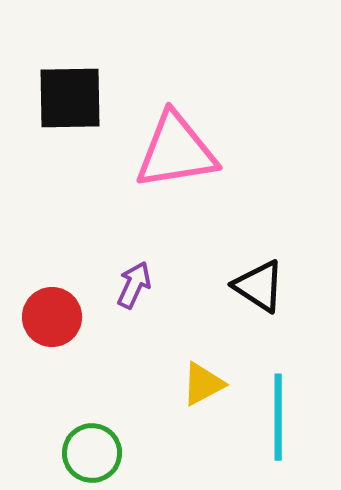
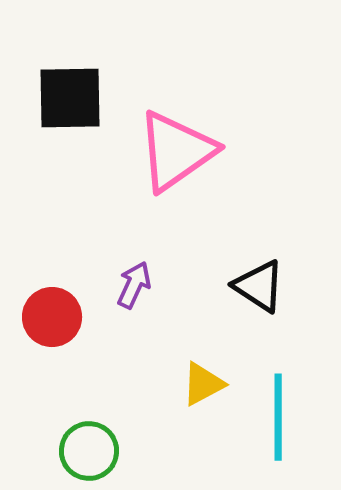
pink triangle: rotated 26 degrees counterclockwise
green circle: moved 3 px left, 2 px up
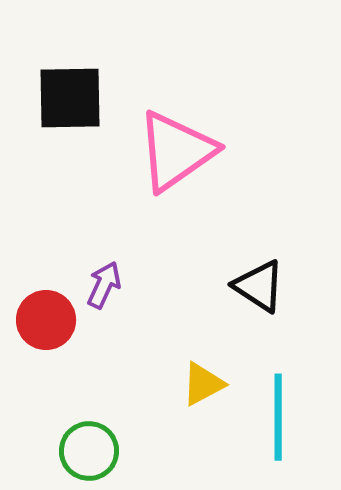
purple arrow: moved 30 px left
red circle: moved 6 px left, 3 px down
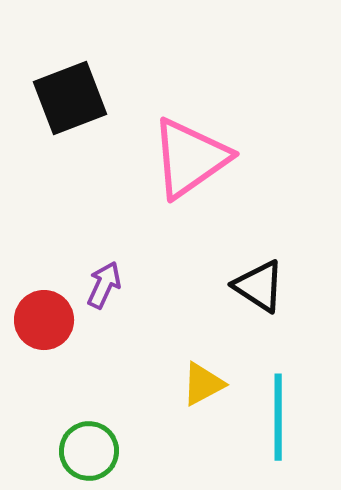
black square: rotated 20 degrees counterclockwise
pink triangle: moved 14 px right, 7 px down
red circle: moved 2 px left
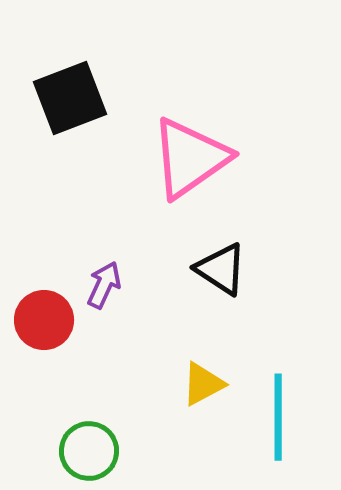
black triangle: moved 38 px left, 17 px up
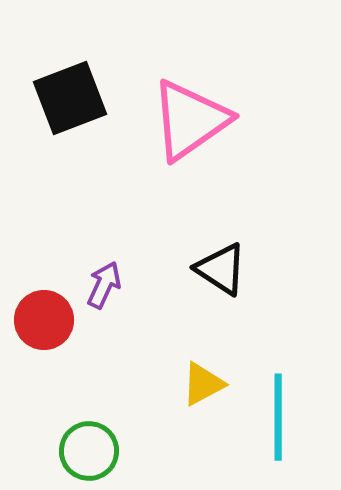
pink triangle: moved 38 px up
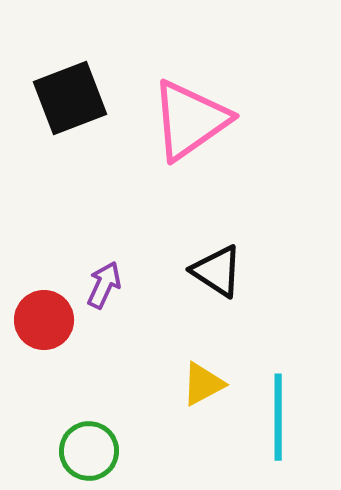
black triangle: moved 4 px left, 2 px down
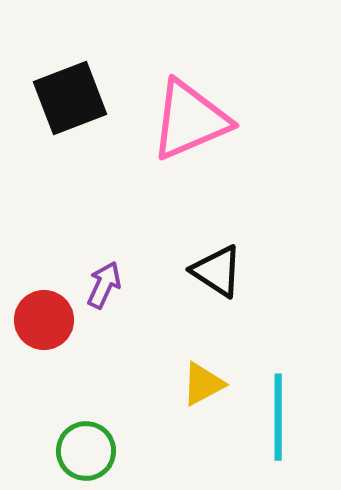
pink triangle: rotated 12 degrees clockwise
green circle: moved 3 px left
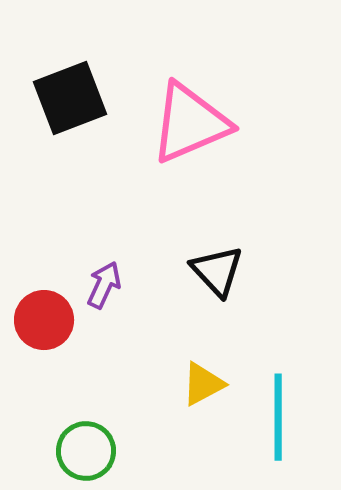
pink triangle: moved 3 px down
black triangle: rotated 14 degrees clockwise
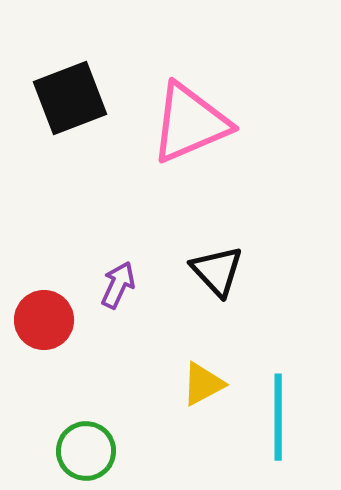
purple arrow: moved 14 px right
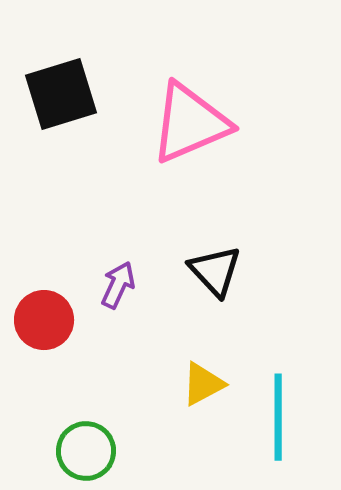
black square: moved 9 px left, 4 px up; rotated 4 degrees clockwise
black triangle: moved 2 px left
